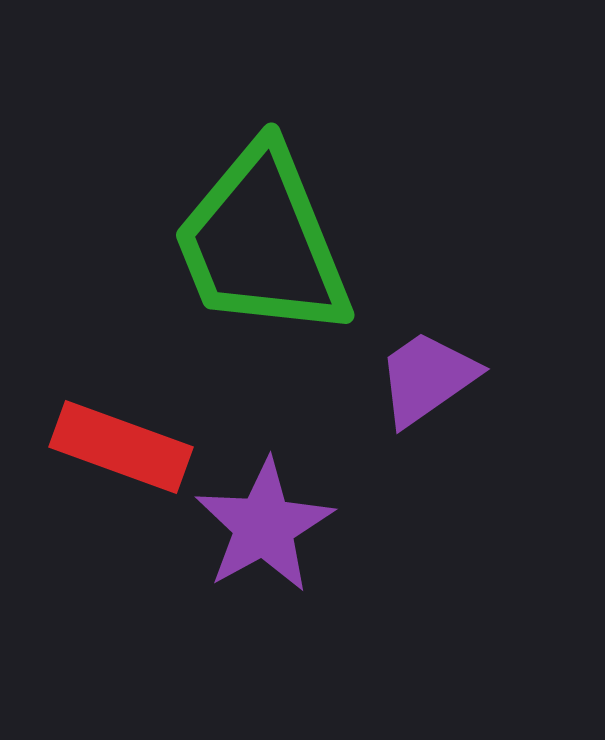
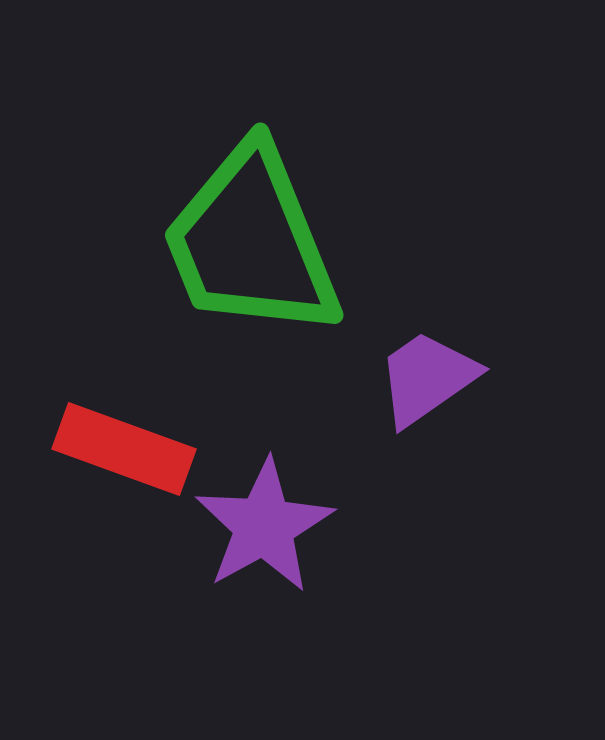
green trapezoid: moved 11 px left
red rectangle: moved 3 px right, 2 px down
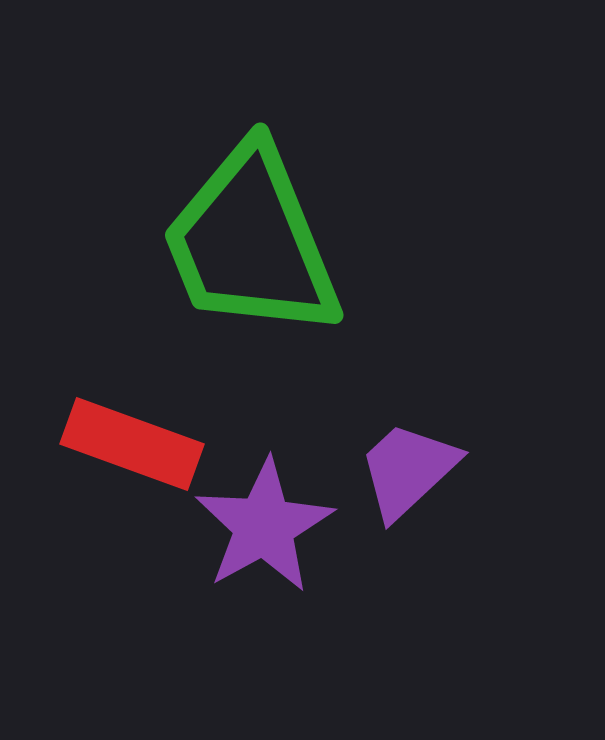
purple trapezoid: moved 19 px left, 92 px down; rotated 8 degrees counterclockwise
red rectangle: moved 8 px right, 5 px up
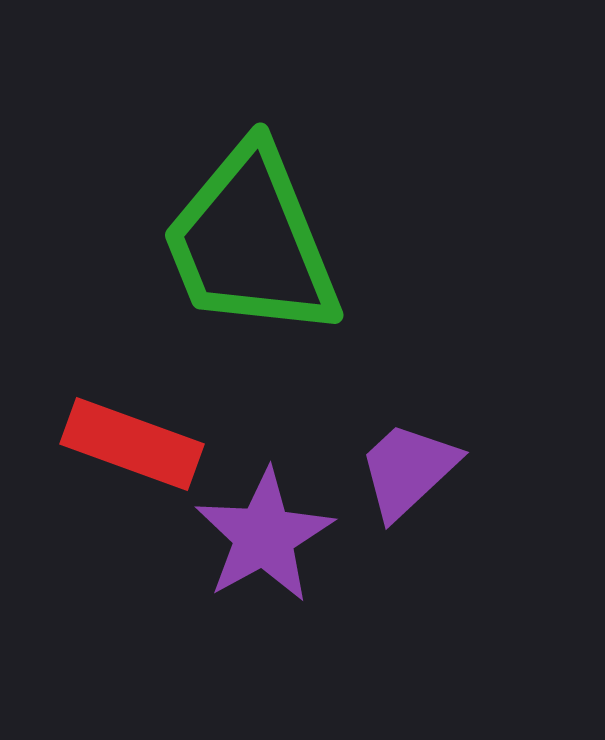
purple star: moved 10 px down
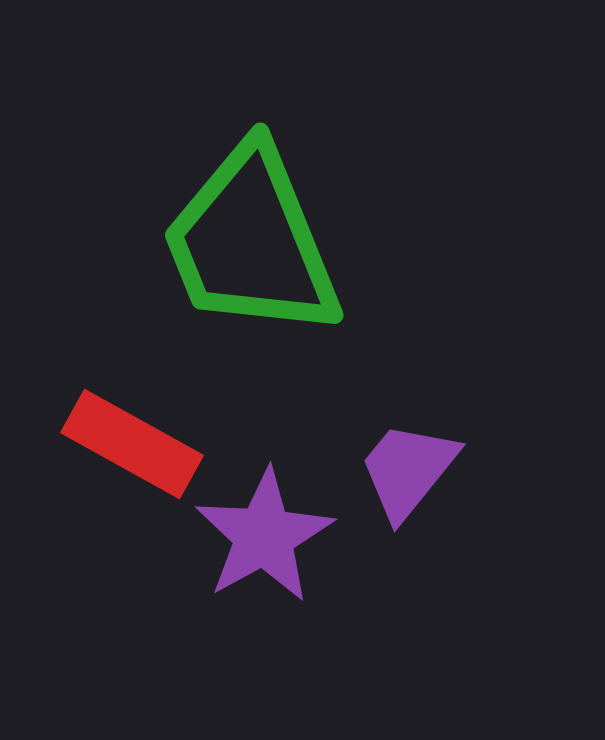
red rectangle: rotated 9 degrees clockwise
purple trapezoid: rotated 8 degrees counterclockwise
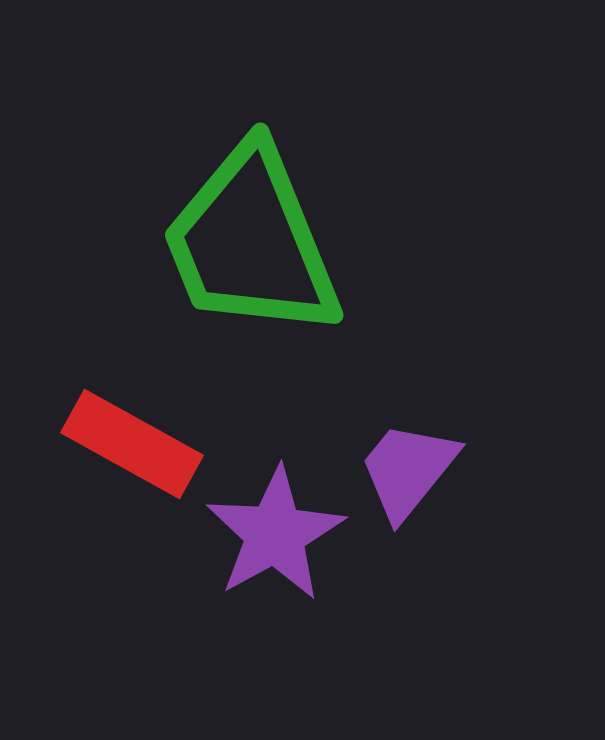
purple star: moved 11 px right, 2 px up
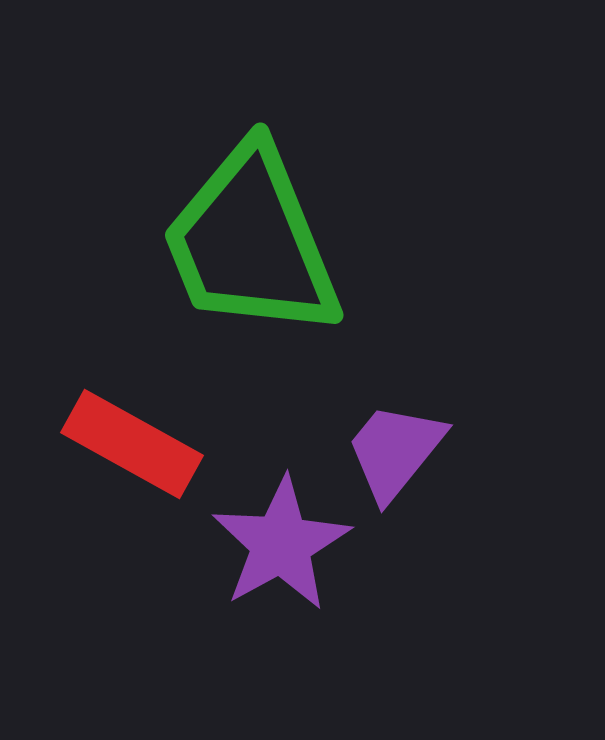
purple trapezoid: moved 13 px left, 19 px up
purple star: moved 6 px right, 10 px down
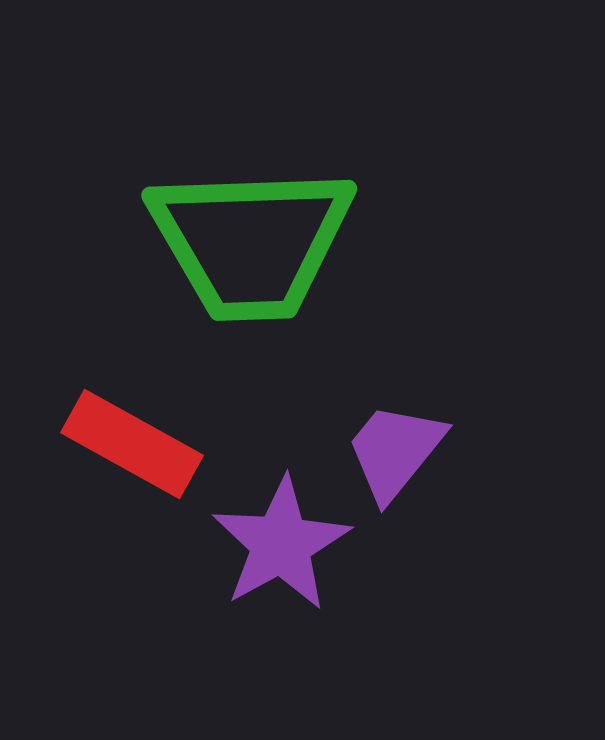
green trapezoid: rotated 70 degrees counterclockwise
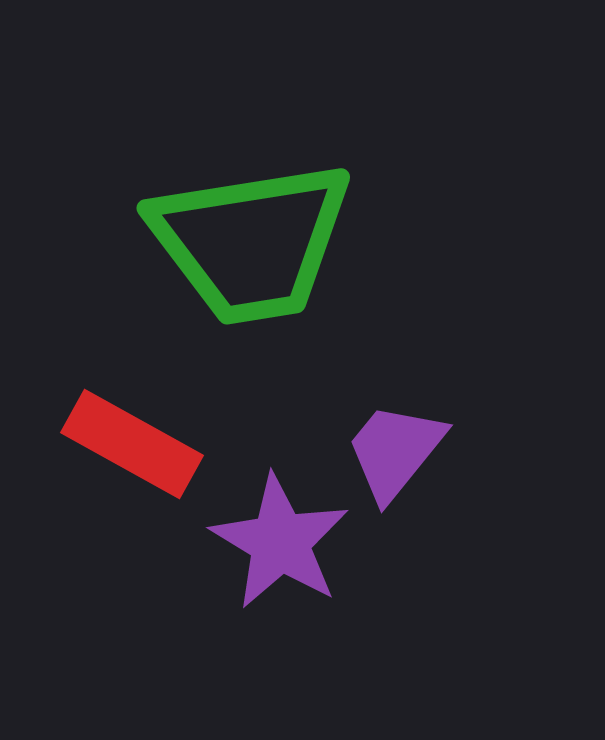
green trapezoid: rotated 7 degrees counterclockwise
purple star: moved 1 px left, 2 px up; rotated 12 degrees counterclockwise
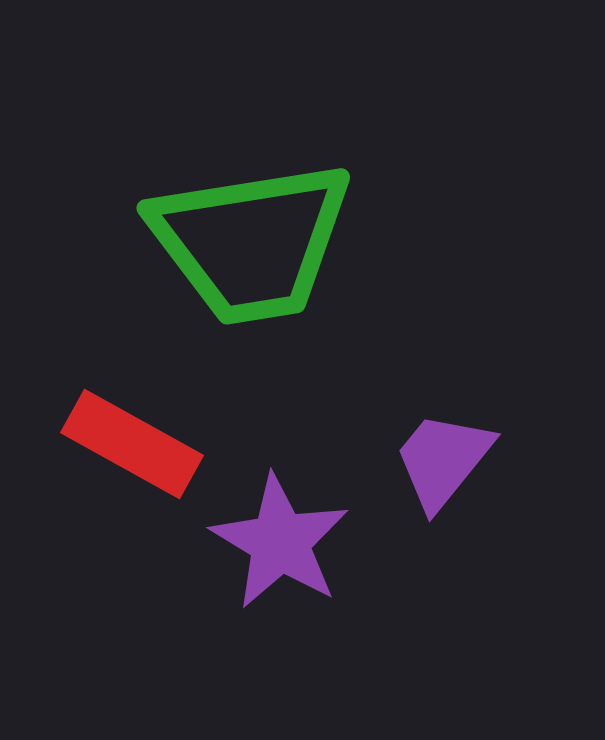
purple trapezoid: moved 48 px right, 9 px down
